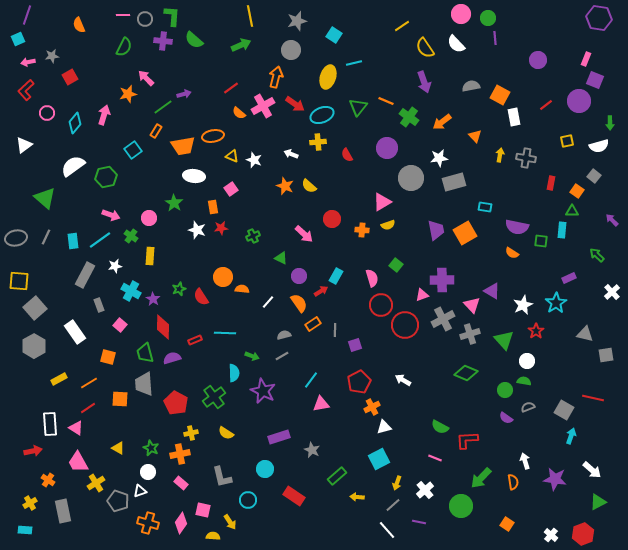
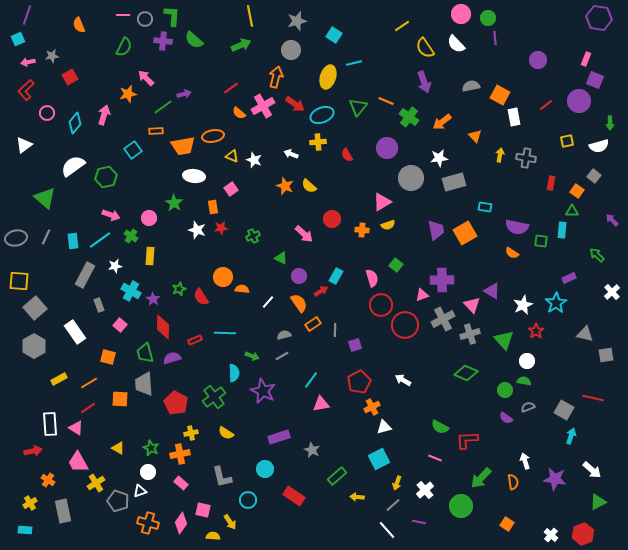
orange rectangle at (156, 131): rotated 56 degrees clockwise
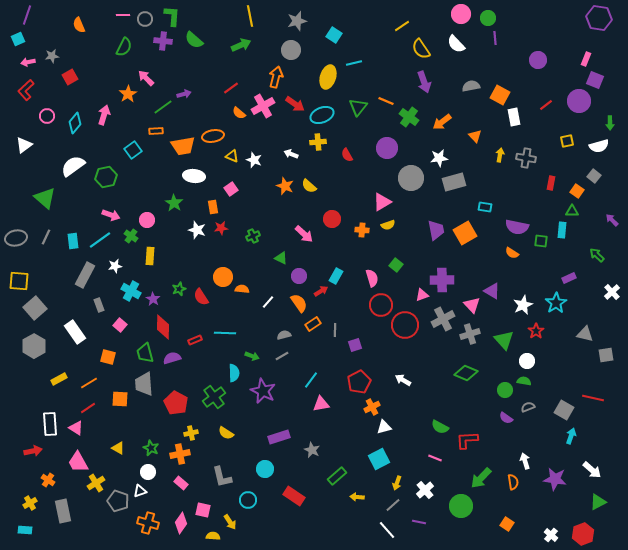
yellow semicircle at (425, 48): moved 4 px left, 1 px down
orange star at (128, 94): rotated 18 degrees counterclockwise
pink circle at (47, 113): moved 3 px down
pink circle at (149, 218): moved 2 px left, 2 px down
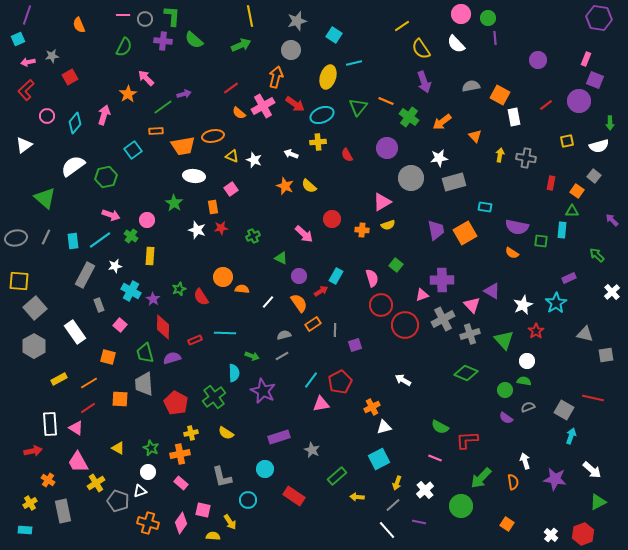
red pentagon at (359, 382): moved 19 px left
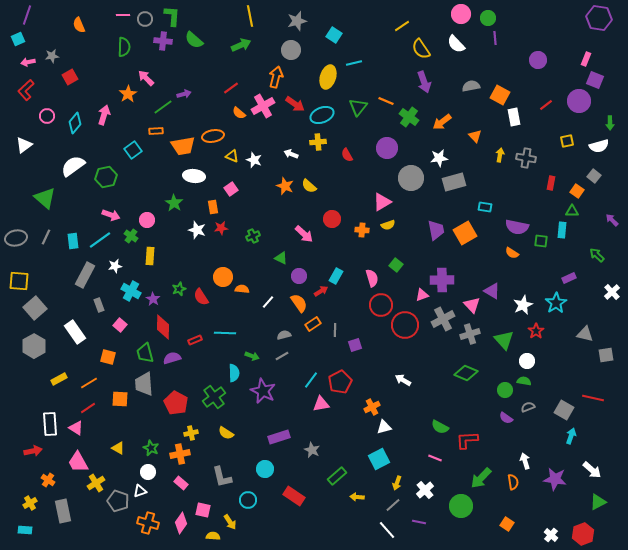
green semicircle at (124, 47): rotated 24 degrees counterclockwise
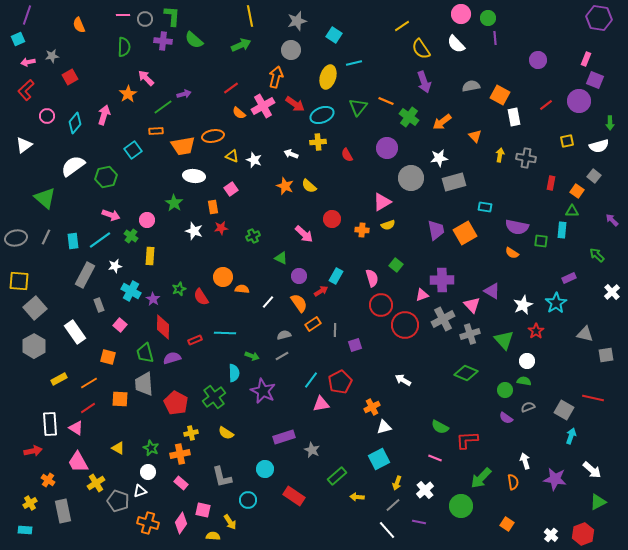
white star at (197, 230): moved 3 px left, 1 px down
purple rectangle at (279, 437): moved 5 px right
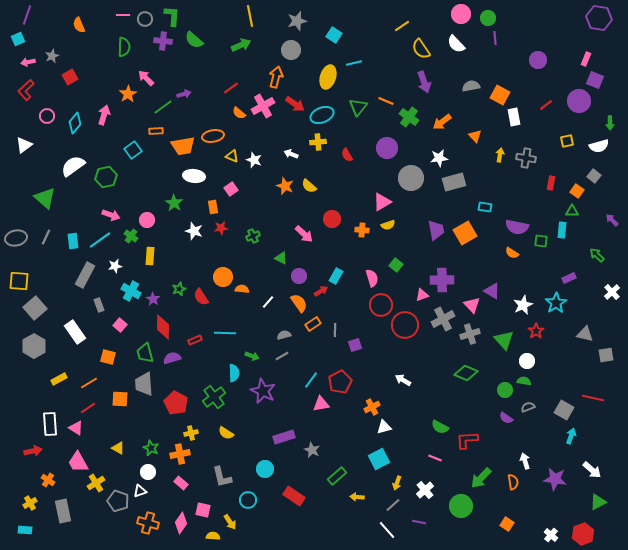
gray star at (52, 56): rotated 16 degrees counterclockwise
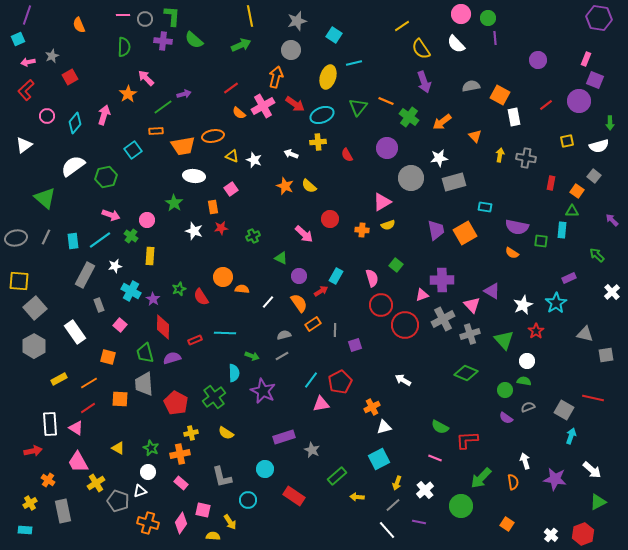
red circle at (332, 219): moved 2 px left
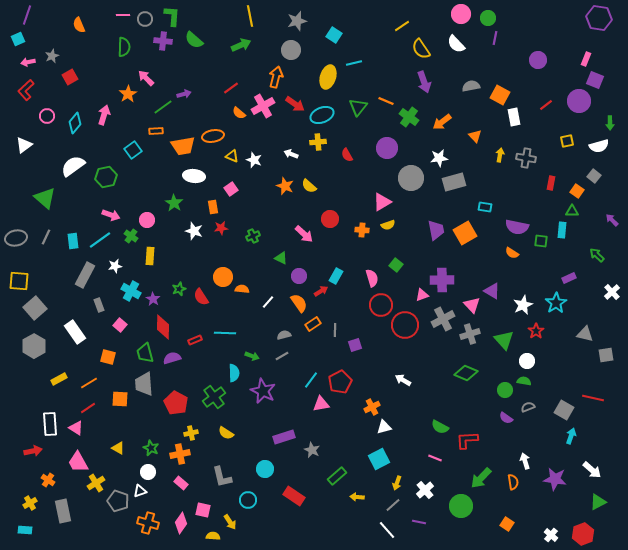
purple line at (495, 38): rotated 16 degrees clockwise
